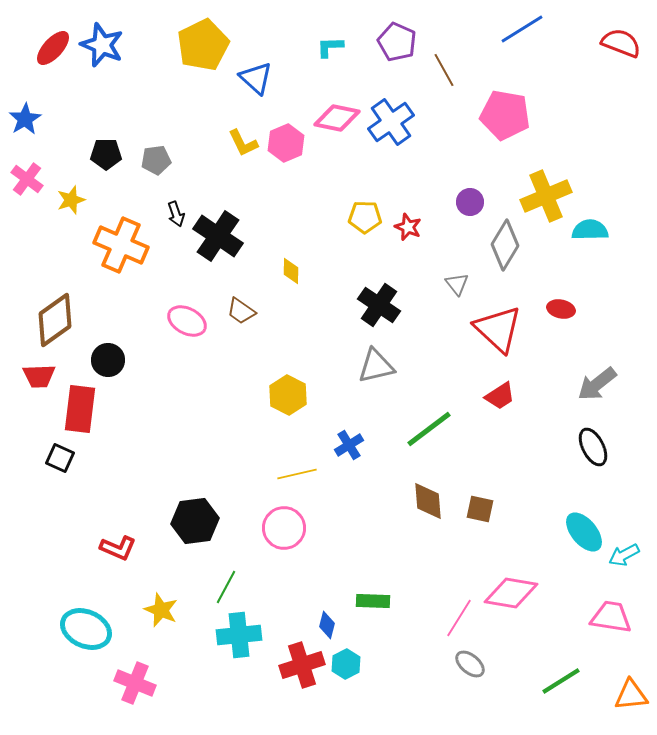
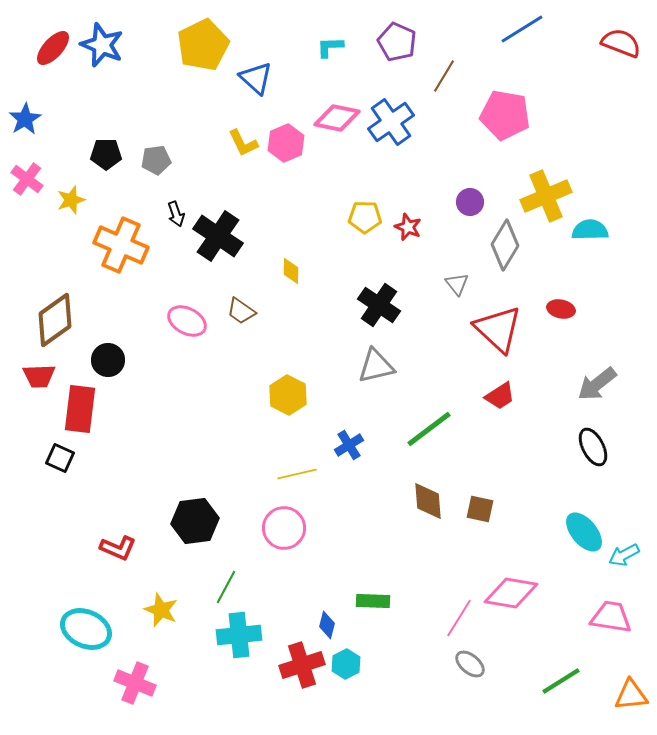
brown line at (444, 70): moved 6 px down; rotated 60 degrees clockwise
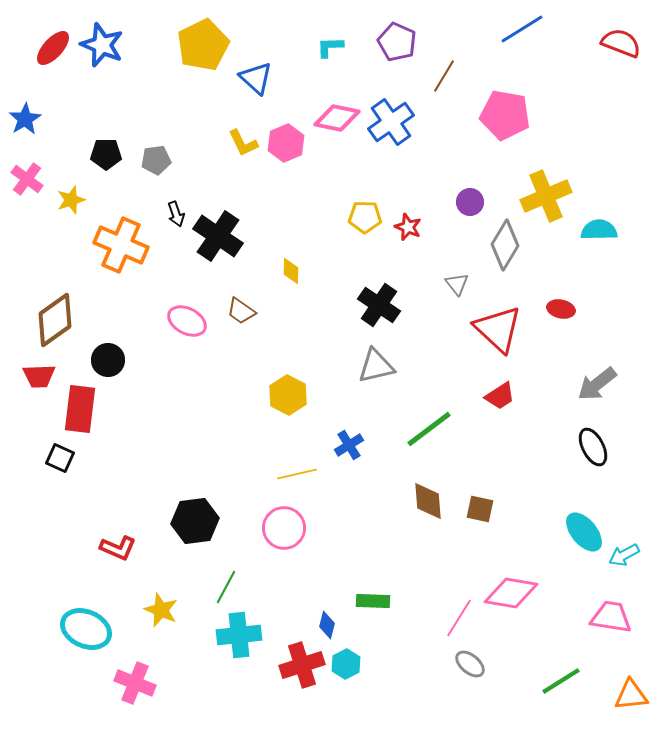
cyan semicircle at (590, 230): moved 9 px right
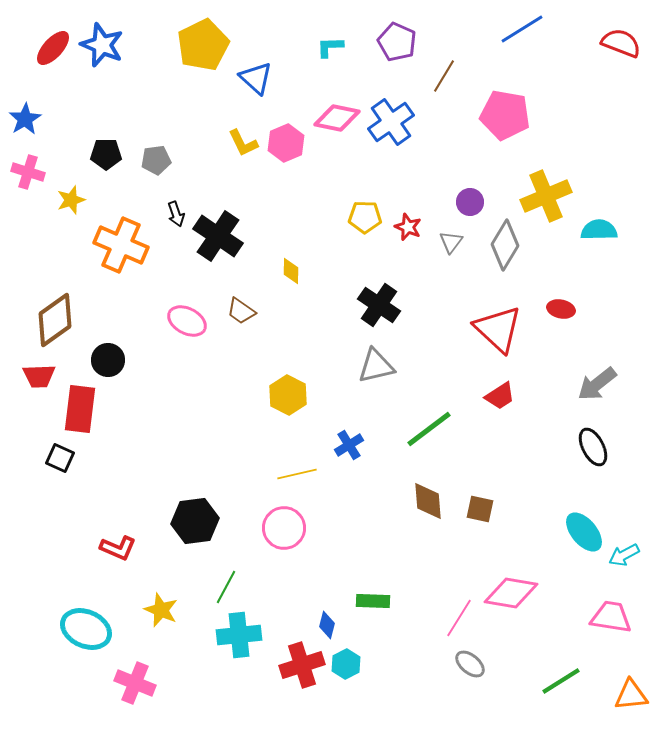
pink cross at (27, 179): moved 1 px right, 7 px up; rotated 20 degrees counterclockwise
gray triangle at (457, 284): moved 6 px left, 42 px up; rotated 15 degrees clockwise
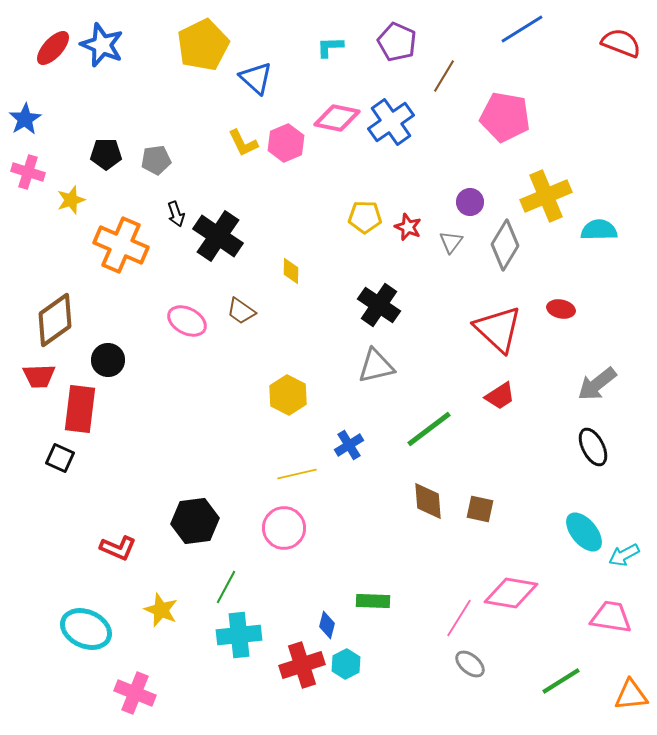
pink pentagon at (505, 115): moved 2 px down
pink cross at (135, 683): moved 10 px down
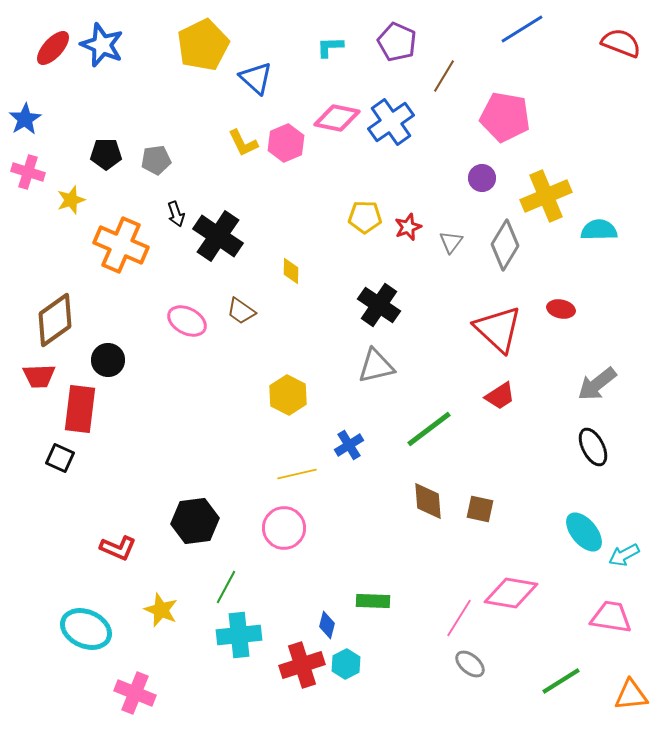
purple circle at (470, 202): moved 12 px right, 24 px up
red star at (408, 227): rotated 28 degrees clockwise
